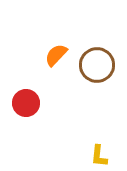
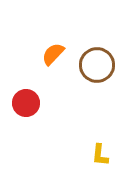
orange semicircle: moved 3 px left, 1 px up
yellow L-shape: moved 1 px right, 1 px up
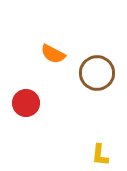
orange semicircle: rotated 105 degrees counterclockwise
brown circle: moved 8 px down
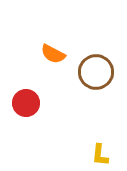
brown circle: moved 1 px left, 1 px up
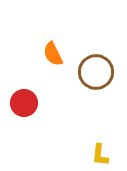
orange semicircle: rotated 35 degrees clockwise
red circle: moved 2 px left
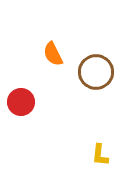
red circle: moved 3 px left, 1 px up
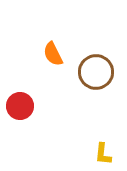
red circle: moved 1 px left, 4 px down
yellow L-shape: moved 3 px right, 1 px up
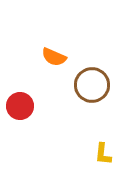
orange semicircle: moved 1 px right, 3 px down; rotated 40 degrees counterclockwise
brown circle: moved 4 px left, 13 px down
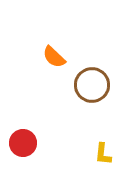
orange semicircle: rotated 20 degrees clockwise
red circle: moved 3 px right, 37 px down
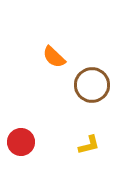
red circle: moved 2 px left, 1 px up
yellow L-shape: moved 14 px left, 9 px up; rotated 110 degrees counterclockwise
